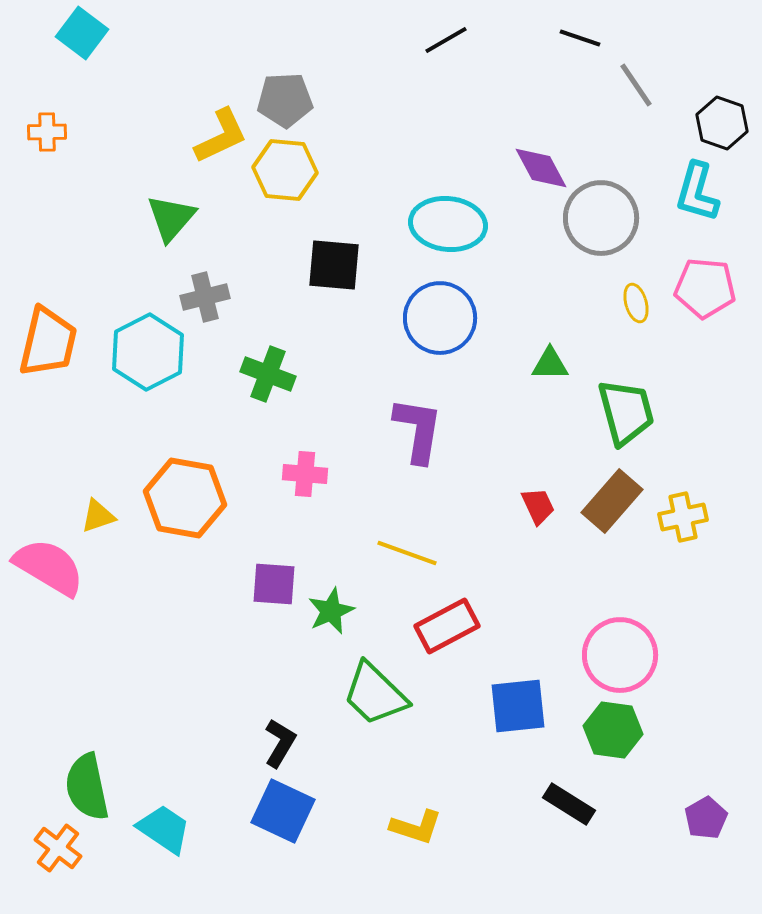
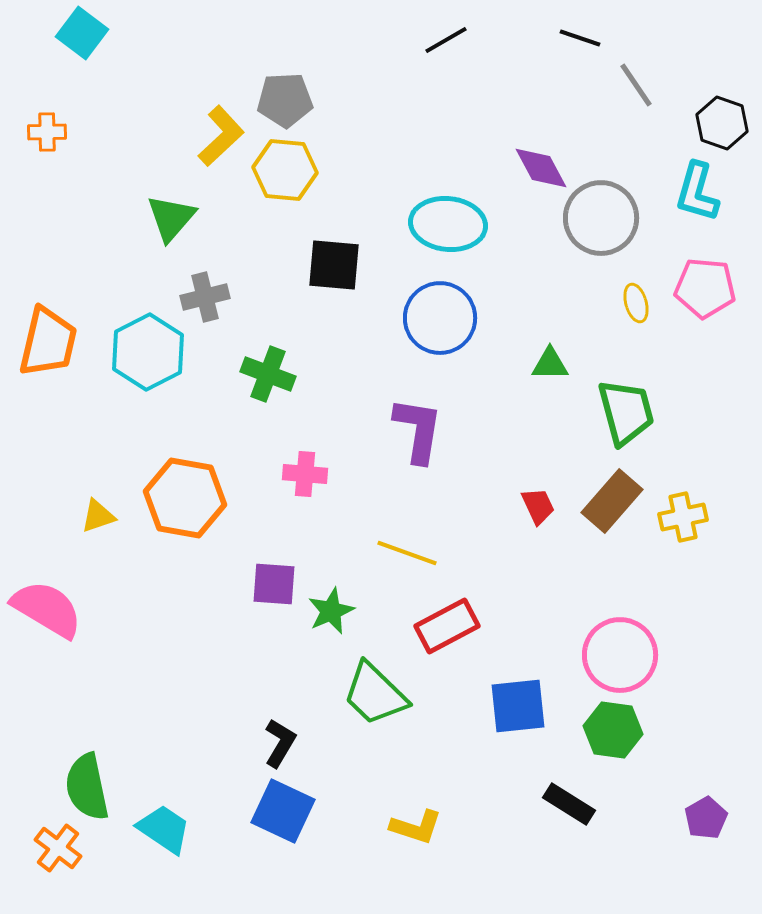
yellow L-shape at (221, 136): rotated 18 degrees counterclockwise
pink semicircle at (49, 567): moved 2 px left, 42 px down
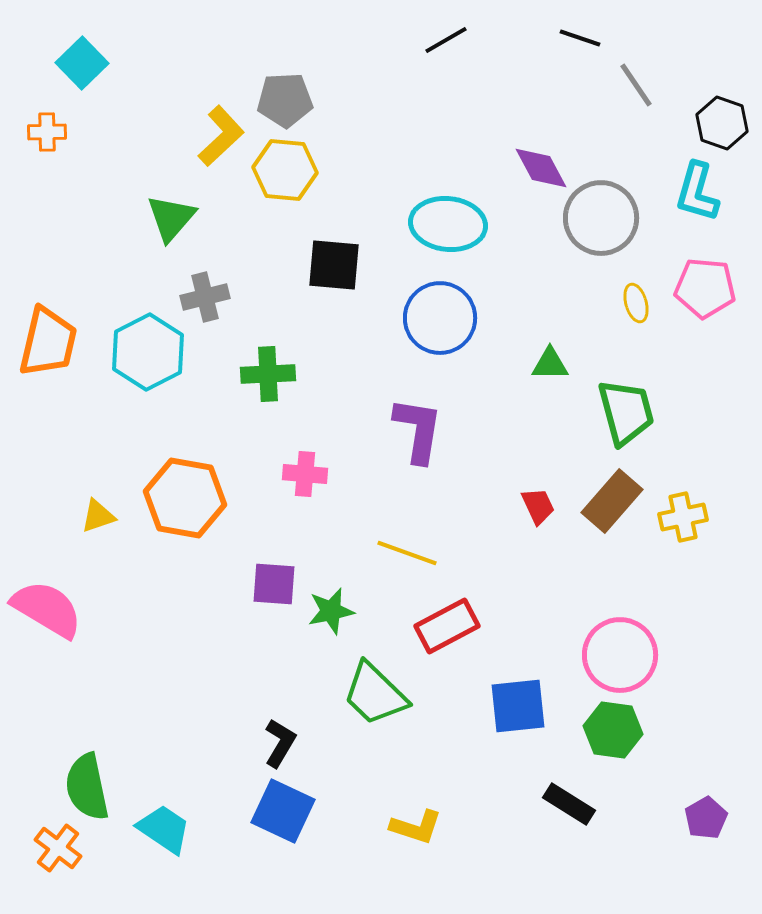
cyan square at (82, 33): moved 30 px down; rotated 9 degrees clockwise
green cross at (268, 374): rotated 24 degrees counterclockwise
green star at (331, 611): rotated 12 degrees clockwise
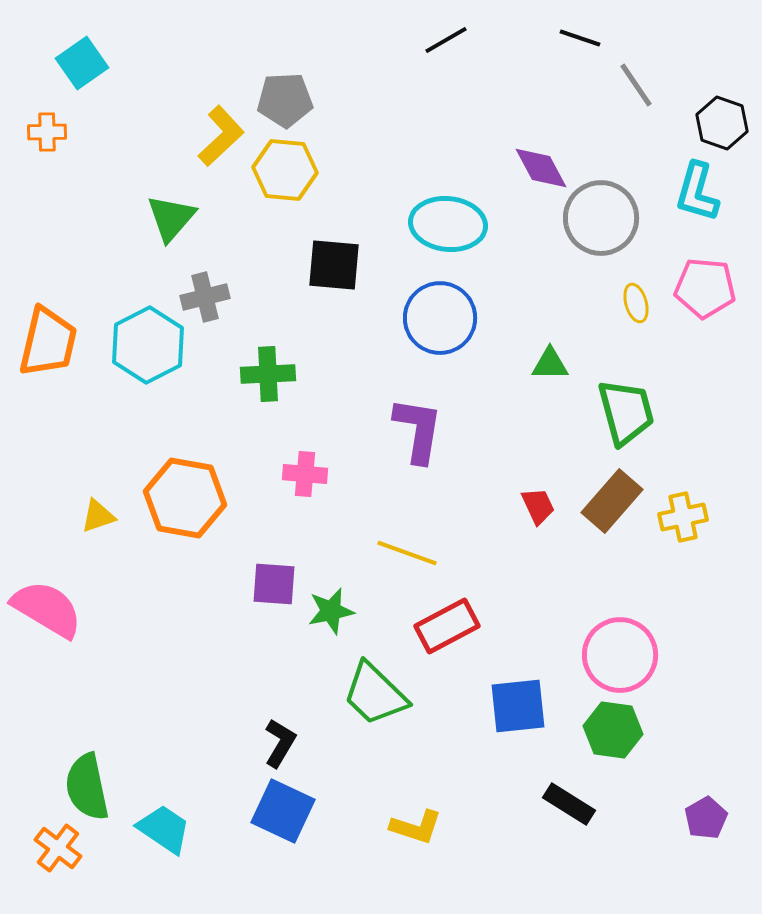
cyan square at (82, 63): rotated 9 degrees clockwise
cyan hexagon at (148, 352): moved 7 px up
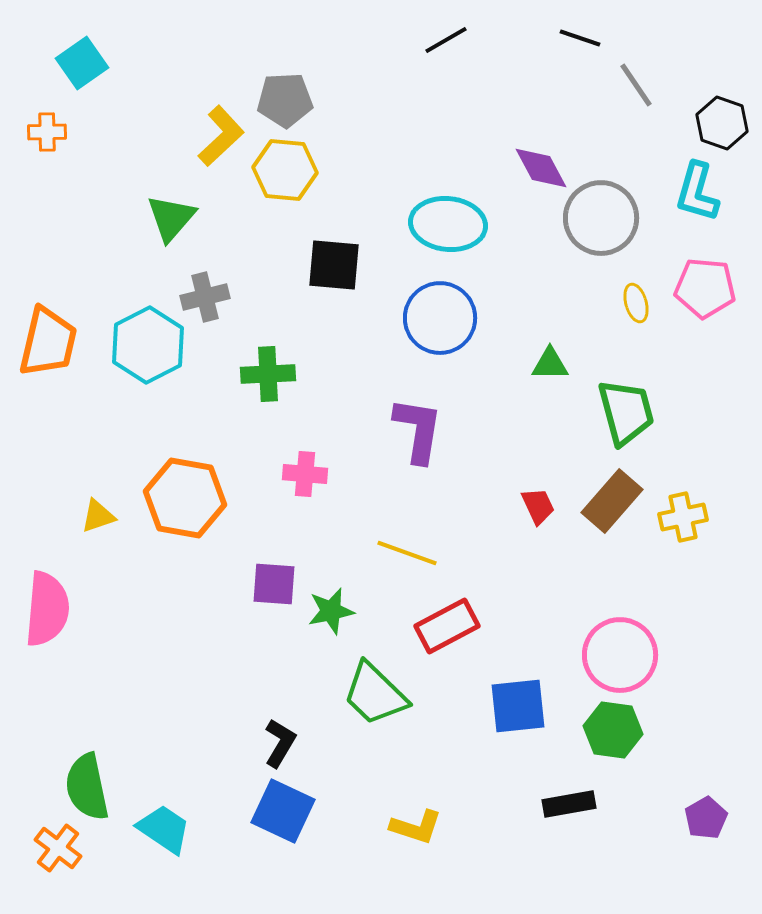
pink semicircle at (47, 609): rotated 64 degrees clockwise
black rectangle at (569, 804): rotated 42 degrees counterclockwise
